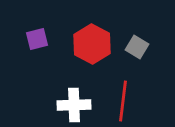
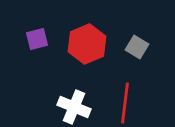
red hexagon: moved 5 px left; rotated 9 degrees clockwise
red line: moved 2 px right, 2 px down
white cross: moved 2 px down; rotated 24 degrees clockwise
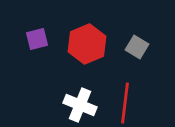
white cross: moved 6 px right, 2 px up
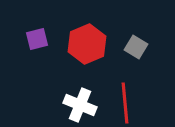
gray square: moved 1 px left
red line: rotated 12 degrees counterclockwise
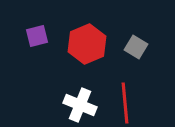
purple square: moved 3 px up
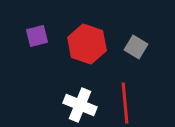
red hexagon: rotated 18 degrees counterclockwise
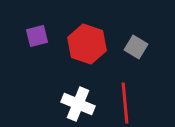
white cross: moved 2 px left, 1 px up
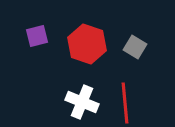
gray square: moved 1 px left
white cross: moved 4 px right, 2 px up
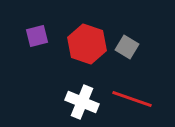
gray square: moved 8 px left
red line: moved 7 px right, 4 px up; rotated 66 degrees counterclockwise
